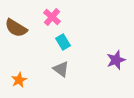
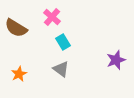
orange star: moved 6 px up
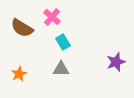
brown semicircle: moved 6 px right
purple star: moved 2 px down
gray triangle: rotated 36 degrees counterclockwise
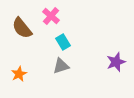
pink cross: moved 1 px left, 1 px up
brown semicircle: rotated 20 degrees clockwise
gray triangle: moved 3 px up; rotated 18 degrees counterclockwise
